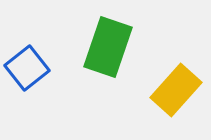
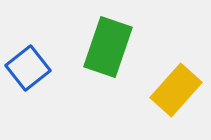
blue square: moved 1 px right
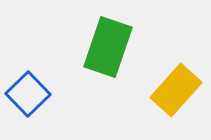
blue square: moved 26 px down; rotated 6 degrees counterclockwise
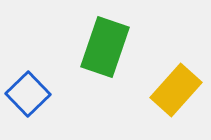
green rectangle: moved 3 px left
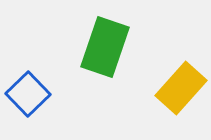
yellow rectangle: moved 5 px right, 2 px up
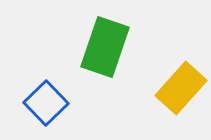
blue square: moved 18 px right, 9 px down
